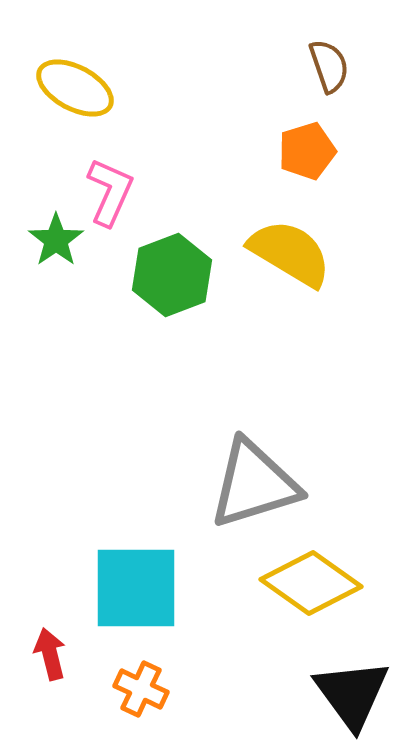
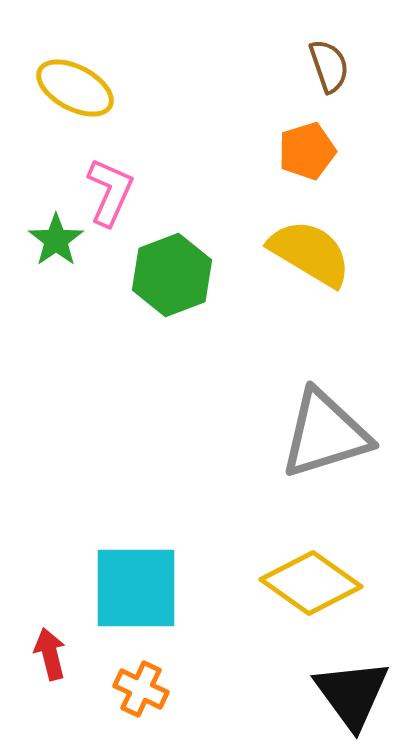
yellow semicircle: moved 20 px right
gray triangle: moved 71 px right, 50 px up
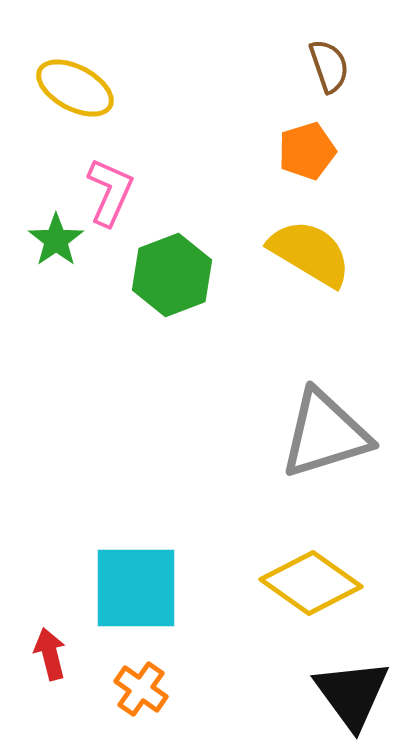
orange cross: rotated 10 degrees clockwise
